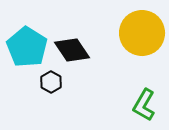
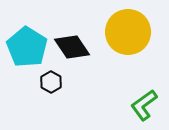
yellow circle: moved 14 px left, 1 px up
black diamond: moved 3 px up
green L-shape: rotated 24 degrees clockwise
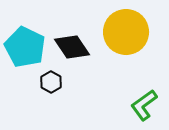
yellow circle: moved 2 px left
cyan pentagon: moved 2 px left; rotated 6 degrees counterclockwise
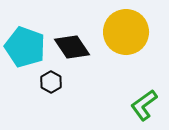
cyan pentagon: rotated 6 degrees counterclockwise
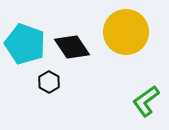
cyan pentagon: moved 3 px up
black hexagon: moved 2 px left
green L-shape: moved 2 px right, 4 px up
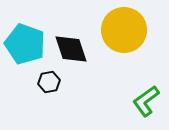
yellow circle: moved 2 px left, 2 px up
black diamond: moved 1 px left, 2 px down; rotated 15 degrees clockwise
black hexagon: rotated 20 degrees clockwise
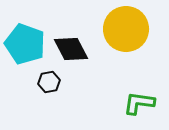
yellow circle: moved 2 px right, 1 px up
black diamond: rotated 9 degrees counterclockwise
green L-shape: moved 7 px left, 2 px down; rotated 44 degrees clockwise
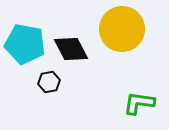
yellow circle: moved 4 px left
cyan pentagon: rotated 9 degrees counterclockwise
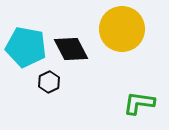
cyan pentagon: moved 1 px right, 3 px down
black hexagon: rotated 15 degrees counterclockwise
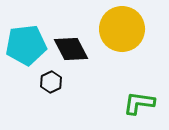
cyan pentagon: moved 2 px up; rotated 18 degrees counterclockwise
black hexagon: moved 2 px right
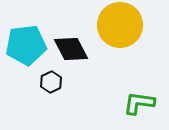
yellow circle: moved 2 px left, 4 px up
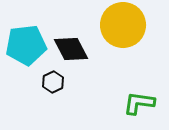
yellow circle: moved 3 px right
black hexagon: moved 2 px right
